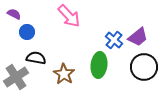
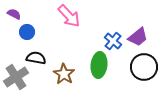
blue cross: moved 1 px left, 1 px down
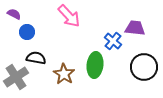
purple trapezoid: moved 3 px left, 9 px up; rotated 135 degrees counterclockwise
green ellipse: moved 4 px left
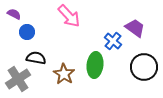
purple trapezoid: rotated 30 degrees clockwise
gray cross: moved 2 px right, 2 px down
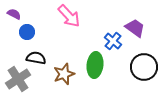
brown star: rotated 20 degrees clockwise
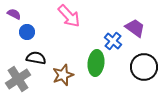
green ellipse: moved 1 px right, 2 px up
brown star: moved 1 px left, 1 px down
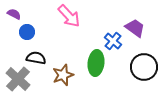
gray cross: rotated 15 degrees counterclockwise
